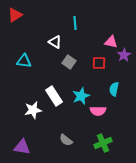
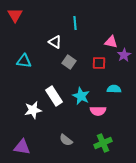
red triangle: rotated 28 degrees counterclockwise
cyan semicircle: rotated 80 degrees clockwise
cyan star: rotated 24 degrees counterclockwise
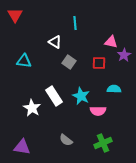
white star: moved 1 px left, 2 px up; rotated 30 degrees counterclockwise
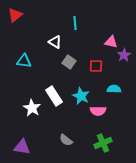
red triangle: rotated 21 degrees clockwise
red square: moved 3 px left, 3 px down
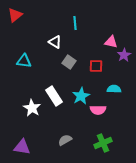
cyan star: rotated 18 degrees clockwise
pink semicircle: moved 1 px up
gray semicircle: moved 1 px left; rotated 112 degrees clockwise
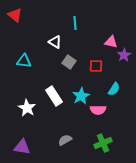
red triangle: rotated 42 degrees counterclockwise
cyan semicircle: rotated 120 degrees clockwise
white star: moved 5 px left
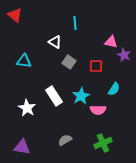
purple star: rotated 16 degrees counterclockwise
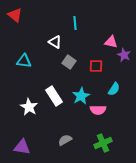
white star: moved 2 px right, 1 px up
